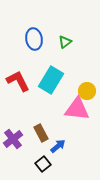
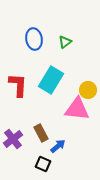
red L-shape: moved 4 px down; rotated 30 degrees clockwise
yellow circle: moved 1 px right, 1 px up
black square: rotated 28 degrees counterclockwise
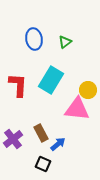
blue arrow: moved 2 px up
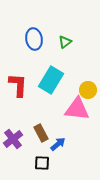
black square: moved 1 px left, 1 px up; rotated 21 degrees counterclockwise
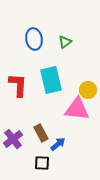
cyan rectangle: rotated 44 degrees counterclockwise
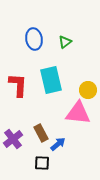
pink triangle: moved 1 px right, 4 px down
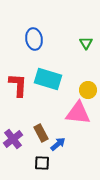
green triangle: moved 21 px right, 1 px down; rotated 24 degrees counterclockwise
cyan rectangle: moved 3 px left, 1 px up; rotated 60 degrees counterclockwise
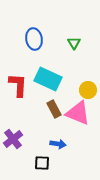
green triangle: moved 12 px left
cyan rectangle: rotated 8 degrees clockwise
pink triangle: rotated 16 degrees clockwise
brown rectangle: moved 13 px right, 24 px up
blue arrow: rotated 49 degrees clockwise
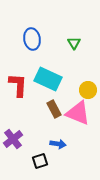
blue ellipse: moved 2 px left
black square: moved 2 px left, 2 px up; rotated 21 degrees counterclockwise
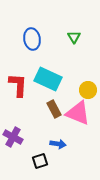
green triangle: moved 6 px up
purple cross: moved 2 px up; rotated 24 degrees counterclockwise
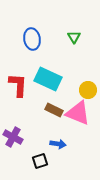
brown rectangle: moved 1 px down; rotated 36 degrees counterclockwise
